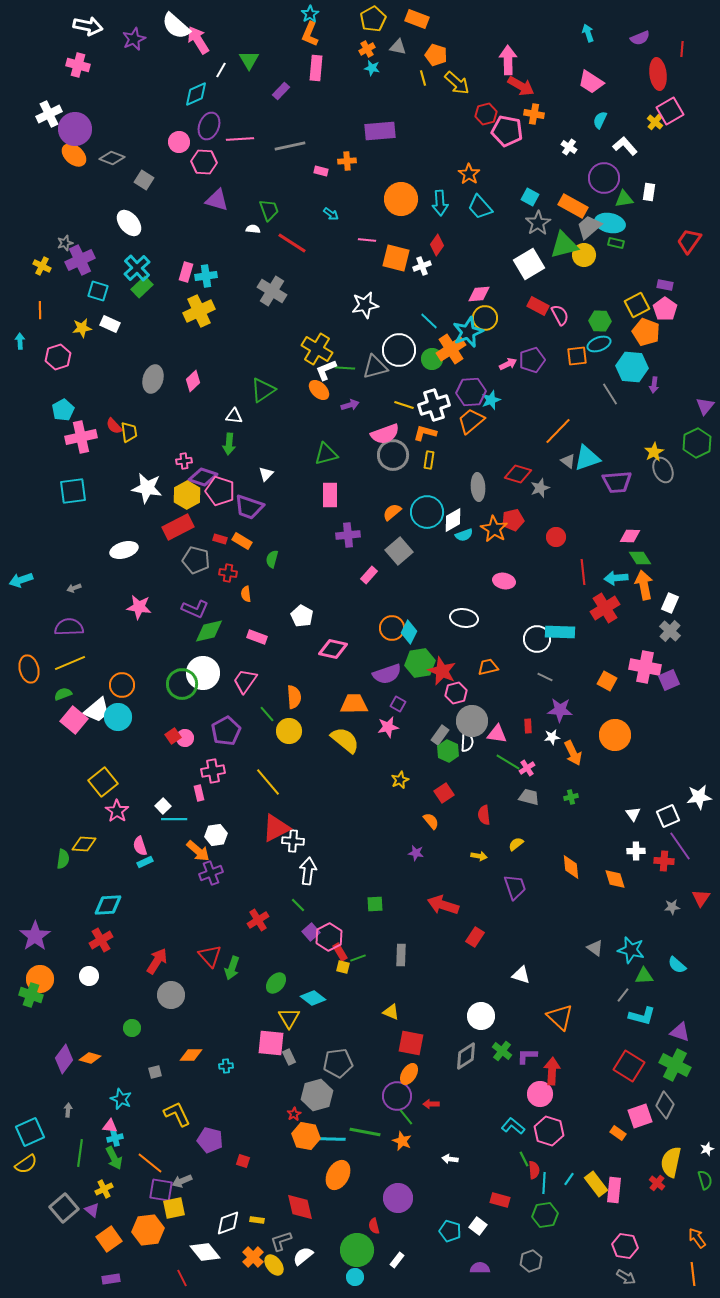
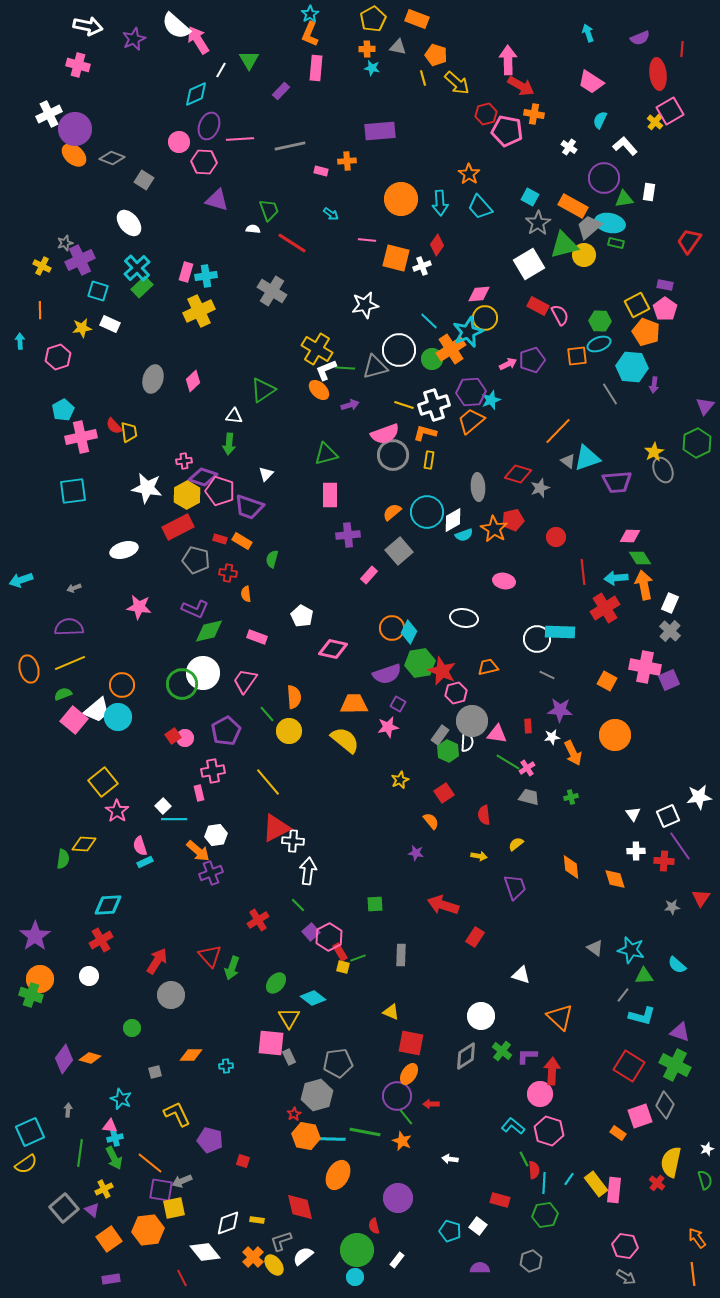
orange cross at (367, 49): rotated 28 degrees clockwise
gray line at (545, 677): moved 2 px right, 2 px up
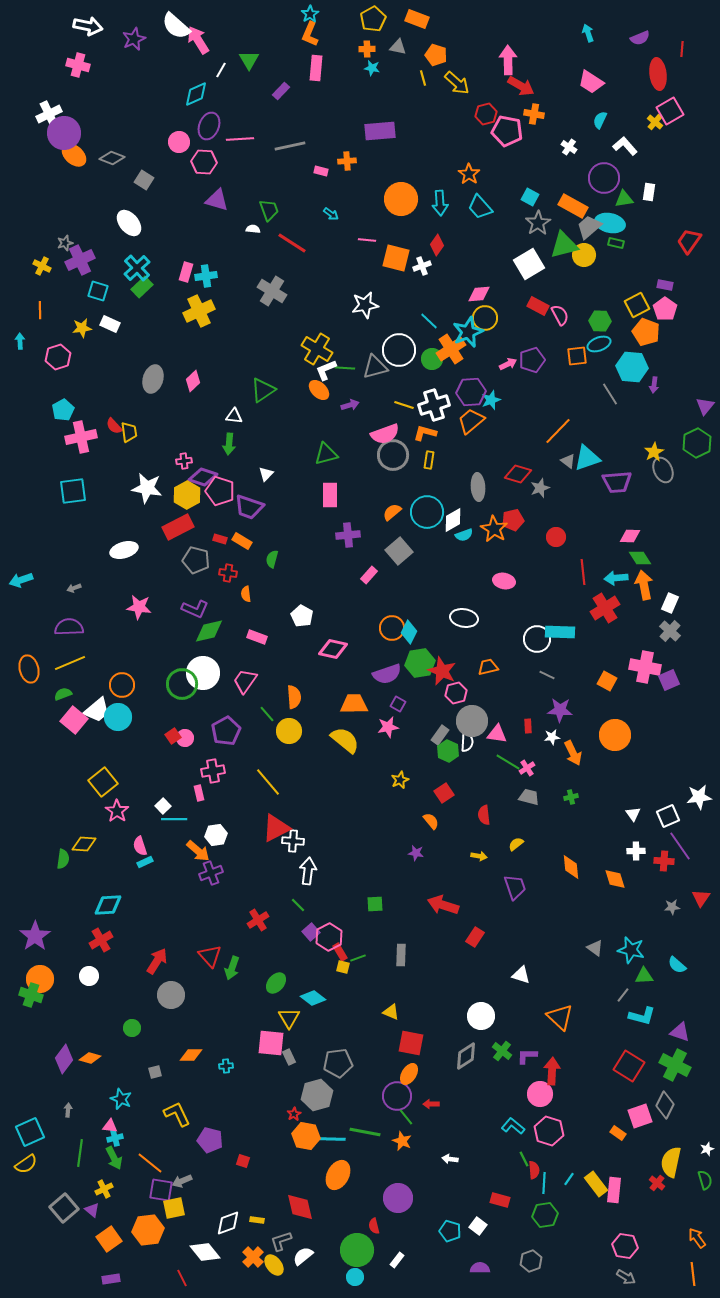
purple circle at (75, 129): moved 11 px left, 4 px down
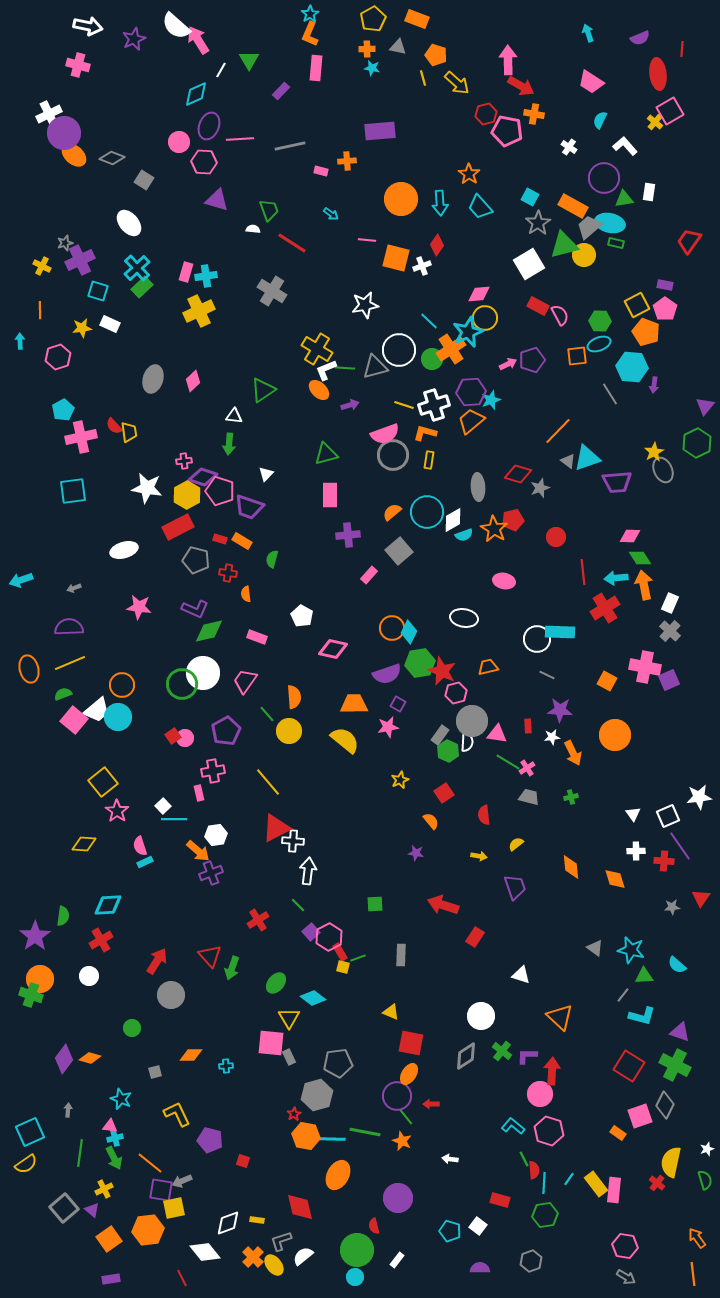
green semicircle at (63, 859): moved 57 px down
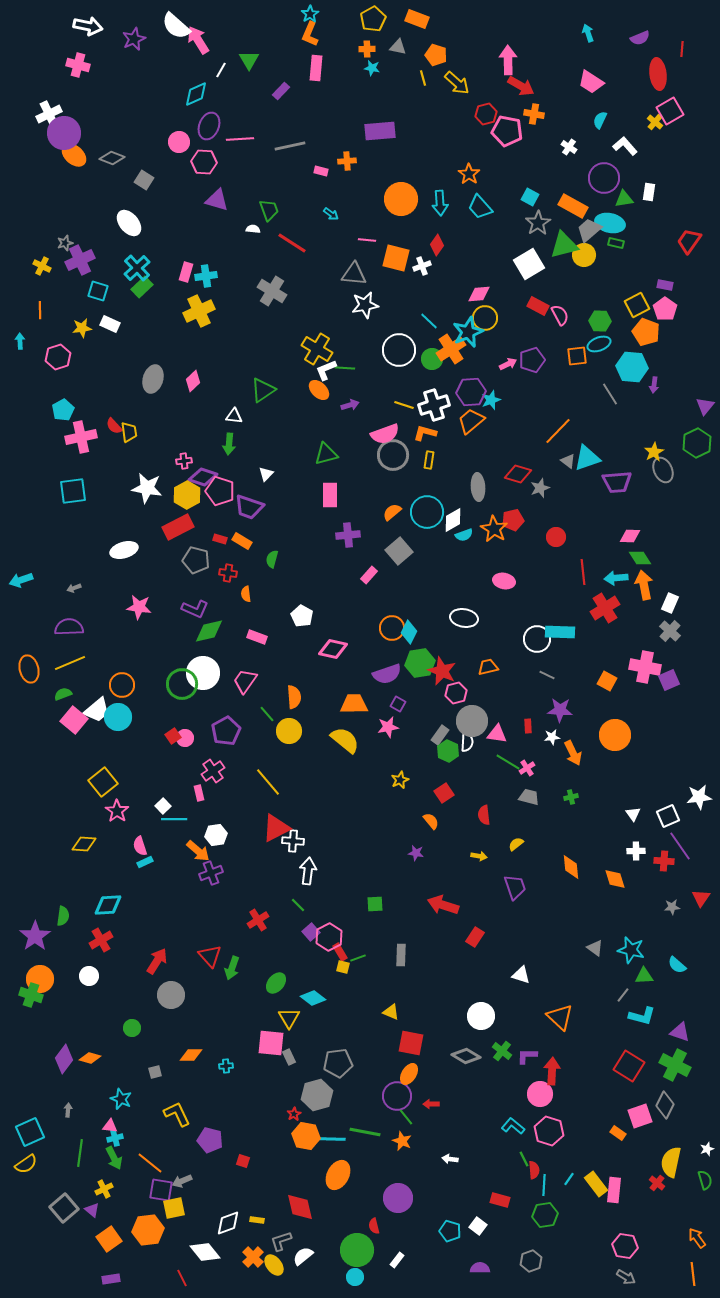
gray trapezoid at (589, 227): moved 3 px down
gray triangle at (375, 367): moved 21 px left, 93 px up; rotated 20 degrees clockwise
pink cross at (213, 771): rotated 25 degrees counterclockwise
gray diamond at (466, 1056): rotated 64 degrees clockwise
cyan line at (544, 1183): moved 2 px down
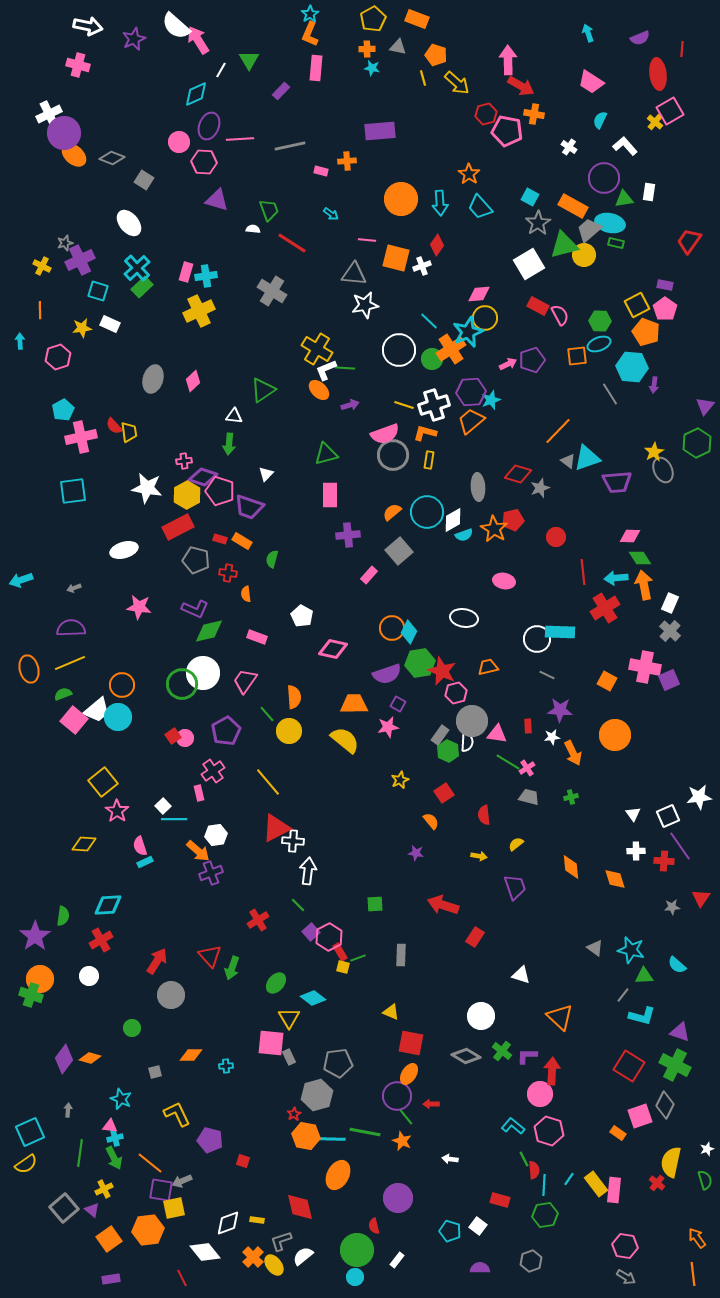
purple semicircle at (69, 627): moved 2 px right, 1 px down
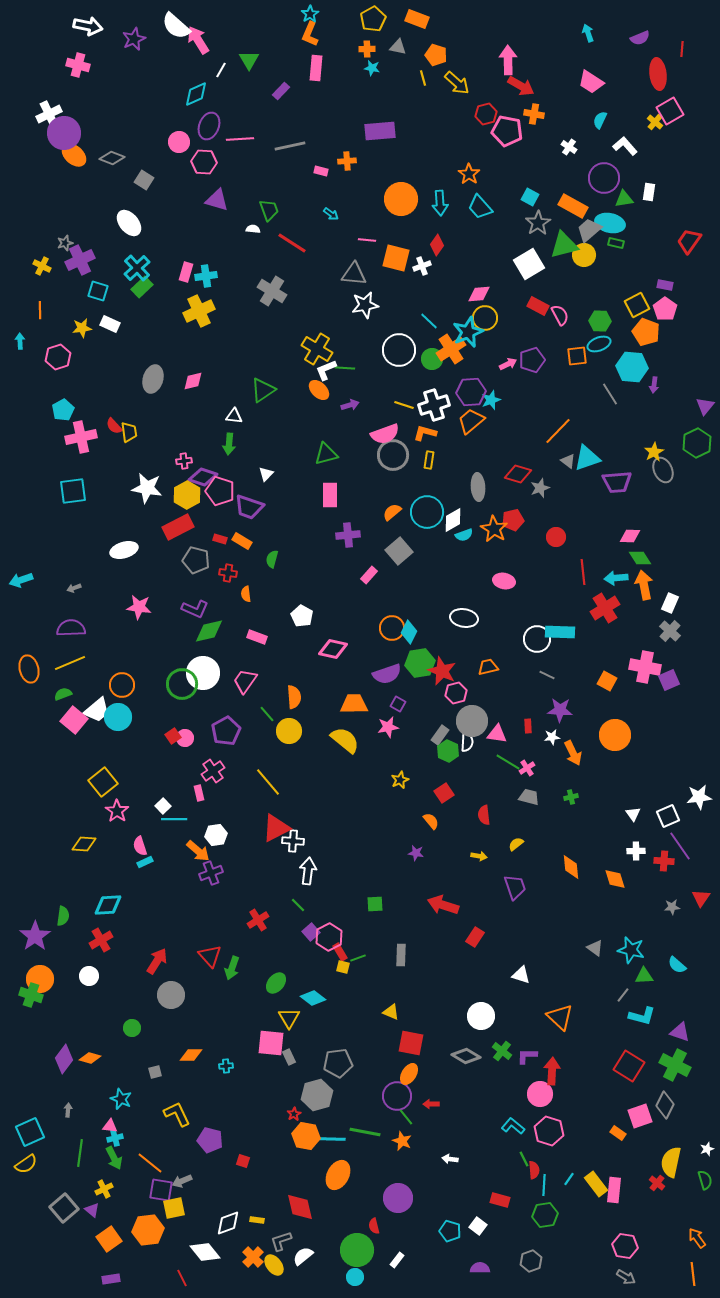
pink diamond at (193, 381): rotated 30 degrees clockwise
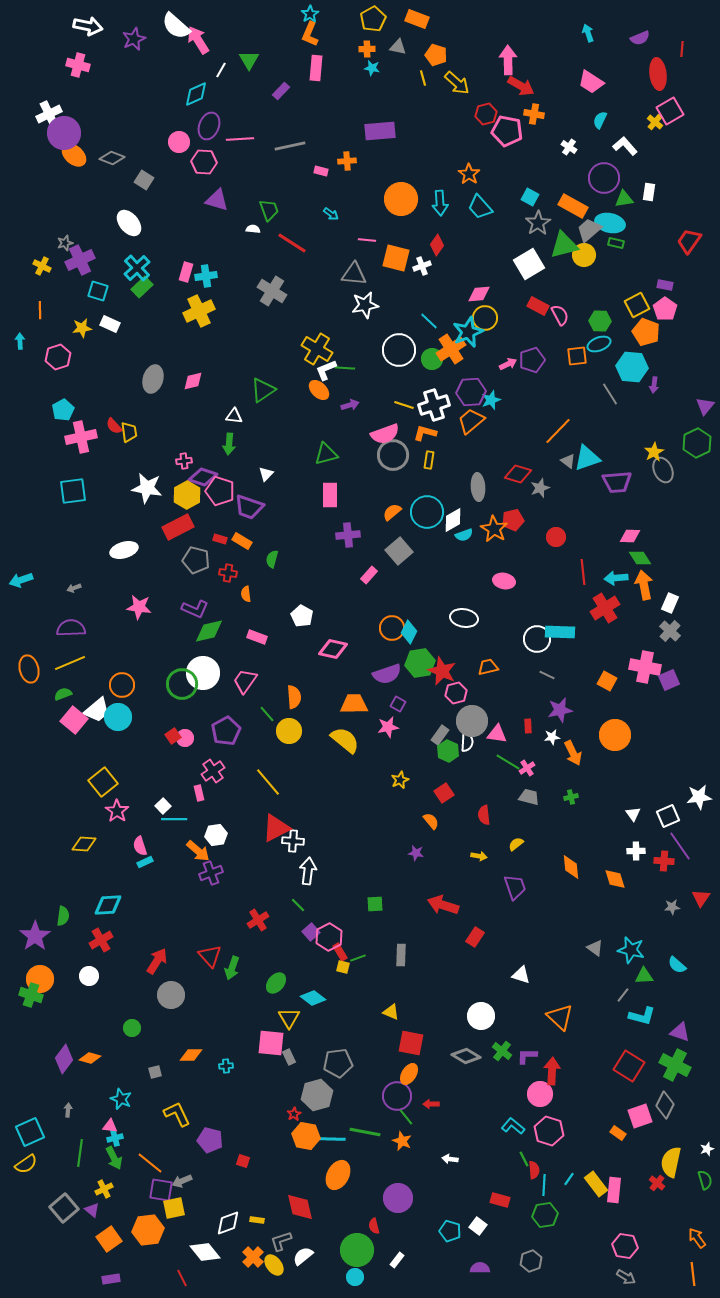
purple star at (560, 710): rotated 15 degrees counterclockwise
